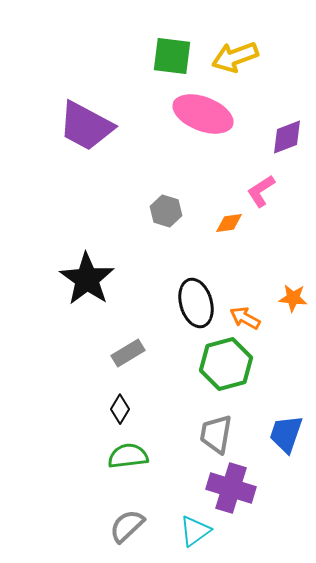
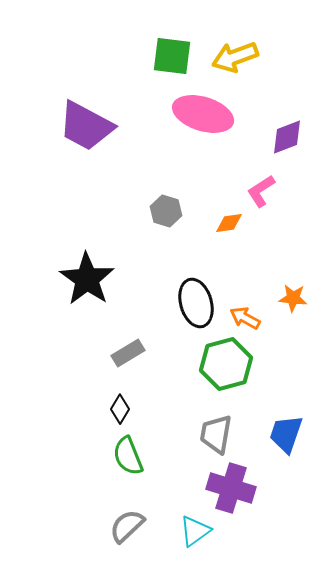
pink ellipse: rotated 4 degrees counterclockwise
green semicircle: rotated 105 degrees counterclockwise
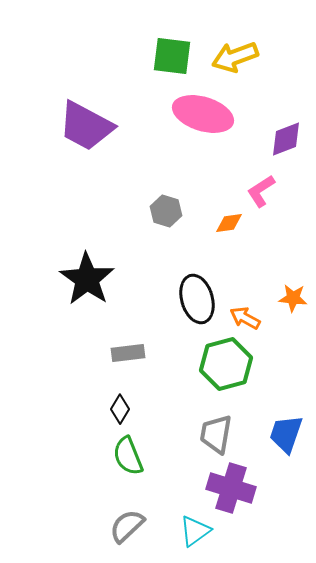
purple diamond: moved 1 px left, 2 px down
black ellipse: moved 1 px right, 4 px up
gray rectangle: rotated 24 degrees clockwise
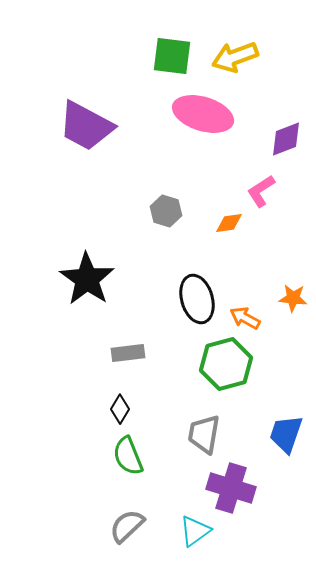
gray trapezoid: moved 12 px left
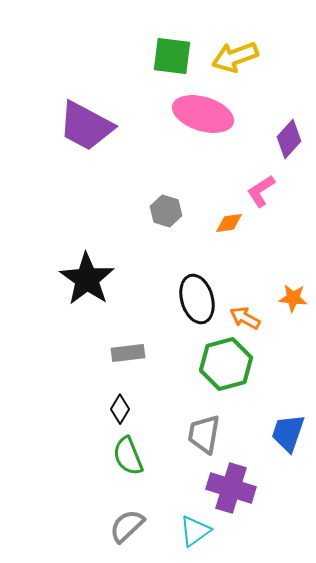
purple diamond: moved 3 px right; rotated 27 degrees counterclockwise
blue trapezoid: moved 2 px right, 1 px up
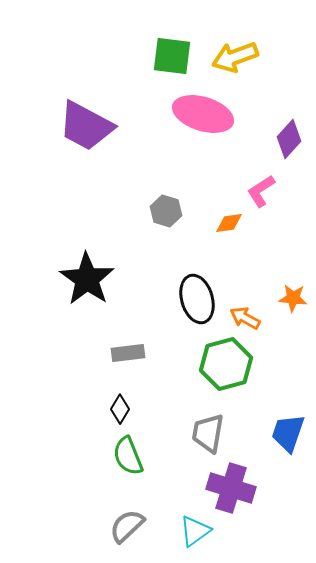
gray trapezoid: moved 4 px right, 1 px up
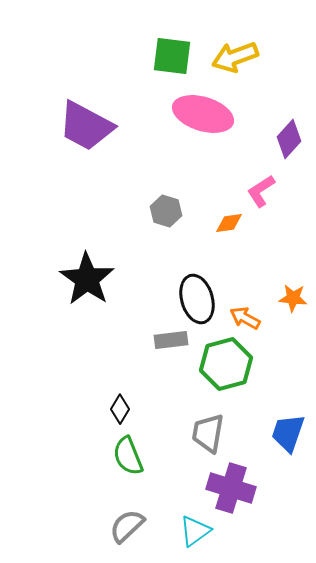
gray rectangle: moved 43 px right, 13 px up
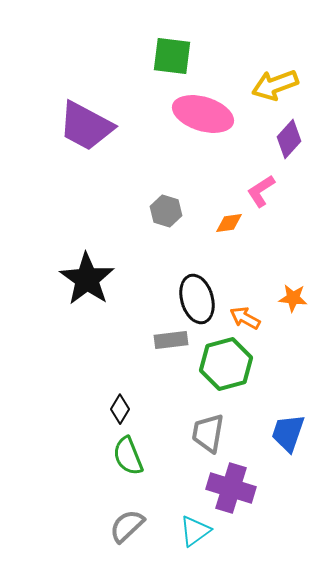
yellow arrow: moved 40 px right, 28 px down
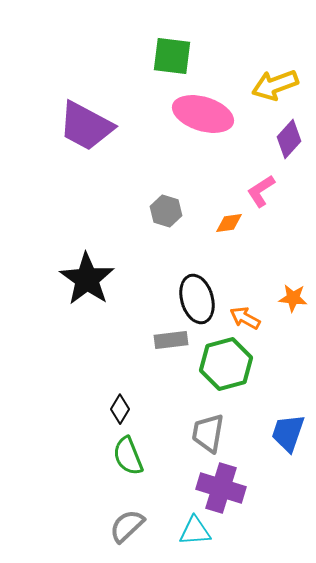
purple cross: moved 10 px left
cyan triangle: rotated 32 degrees clockwise
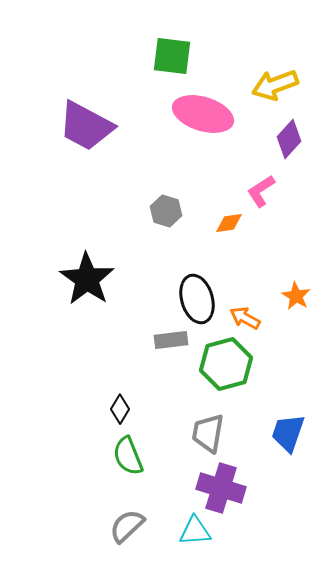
orange star: moved 3 px right, 2 px up; rotated 24 degrees clockwise
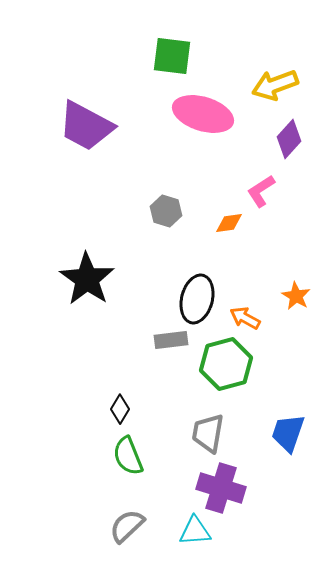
black ellipse: rotated 30 degrees clockwise
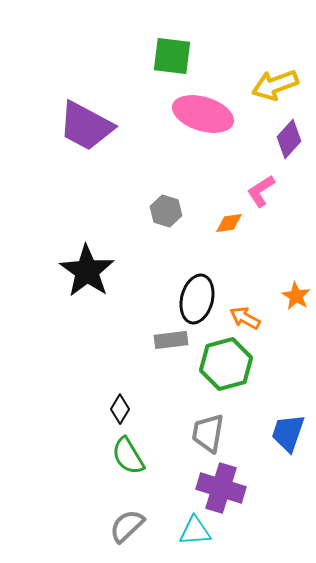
black star: moved 8 px up
green semicircle: rotated 9 degrees counterclockwise
